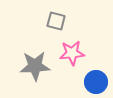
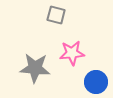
gray square: moved 6 px up
gray star: moved 2 px down; rotated 8 degrees clockwise
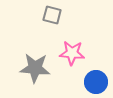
gray square: moved 4 px left
pink star: rotated 10 degrees clockwise
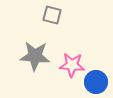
pink star: moved 12 px down
gray star: moved 12 px up
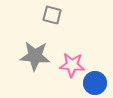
blue circle: moved 1 px left, 1 px down
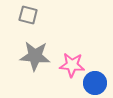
gray square: moved 24 px left
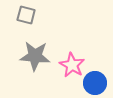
gray square: moved 2 px left
pink star: rotated 25 degrees clockwise
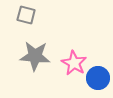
pink star: moved 2 px right, 2 px up
blue circle: moved 3 px right, 5 px up
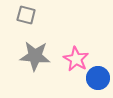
pink star: moved 2 px right, 4 px up
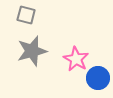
gray star: moved 3 px left, 5 px up; rotated 20 degrees counterclockwise
